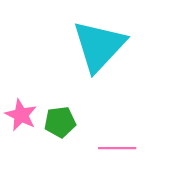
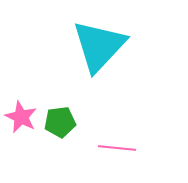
pink star: moved 2 px down
pink line: rotated 6 degrees clockwise
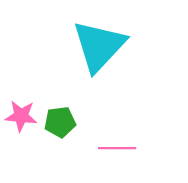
pink star: moved 1 px up; rotated 20 degrees counterclockwise
pink line: rotated 6 degrees counterclockwise
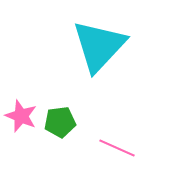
pink star: rotated 16 degrees clockwise
pink line: rotated 24 degrees clockwise
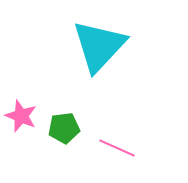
green pentagon: moved 4 px right, 6 px down
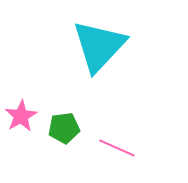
pink star: rotated 20 degrees clockwise
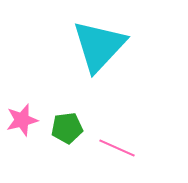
pink star: moved 1 px right, 4 px down; rotated 16 degrees clockwise
green pentagon: moved 3 px right
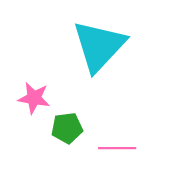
pink star: moved 12 px right, 22 px up; rotated 24 degrees clockwise
pink line: rotated 24 degrees counterclockwise
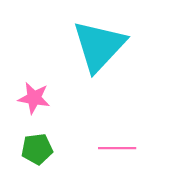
green pentagon: moved 30 px left, 21 px down
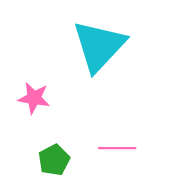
green pentagon: moved 17 px right, 11 px down; rotated 20 degrees counterclockwise
